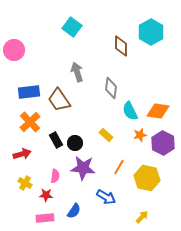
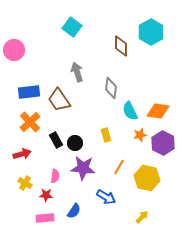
yellow rectangle: rotated 32 degrees clockwise
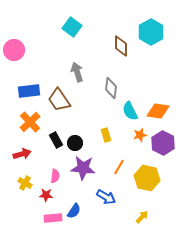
blue rectangle: moved 1 px up
pink rectangle: moved 8 px right
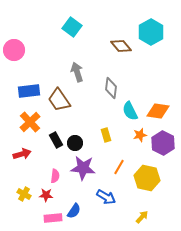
brown diamond: rotated 40 degrees counterclockwise
yellow cross: moved 1 px left, 11 px down
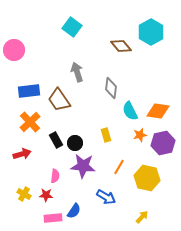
purple hexagon: rotated 20 degrees clockwise
purple star: moved 2 px up
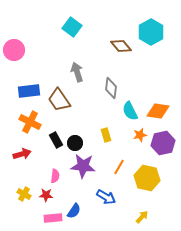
orange cross: rotated 20 degrees counterclockwise
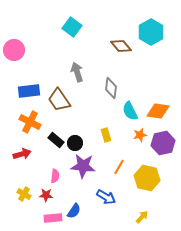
black rectangle: rotated 21 degrees counterclockwise
